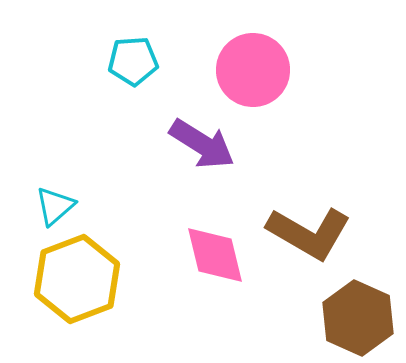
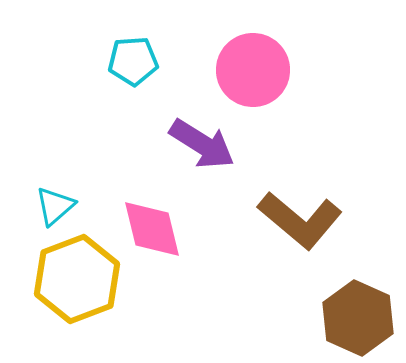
brown L-shape: moved 9 px left, 13 px up; rotated 10 degrees clockwise
pink diamond: moved 63 px left, 26 px up
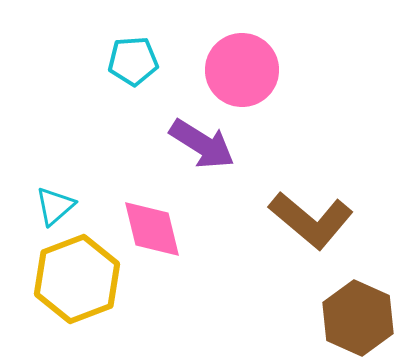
pink circle: moved 11 px left
brown L-shape: moved 11 px right
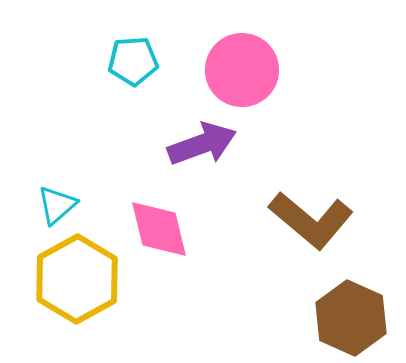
purple arrow: rotated 52 degrees counterclockwise
cyan triangle: moved 2 px right, 1 px up
pink diamond: moved 7 px right
yellow hexagon: rotated 8 degrees counterclockwise
brown hexagon: moved 7 px left
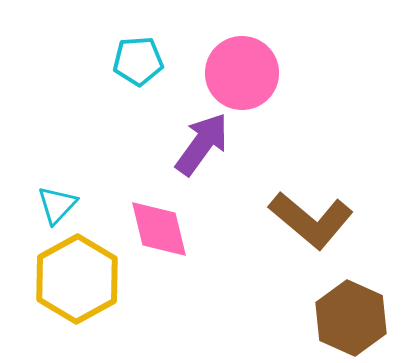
cyan pentagon: moved 5 px right
pink circle: moved 3 px down
purple arrow: rotated 34 degrees counterclockwise
cyan triangle: rotated 6 degrees counterclockwise
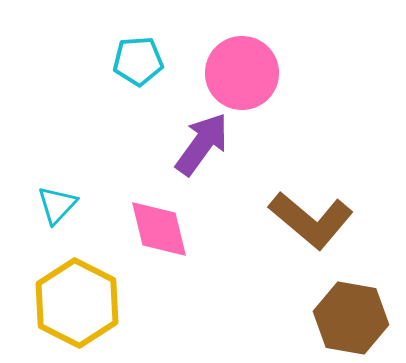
yellow hexagon: moved 24 px down; rotated 4 degrees counterclockwise
brown hexagon: rotated 14 degrees counterclockwise
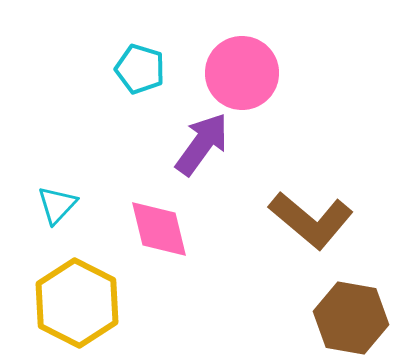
cyan pentagon: moved 2 px right, 8 px down; rotated 21 degrees clockwise
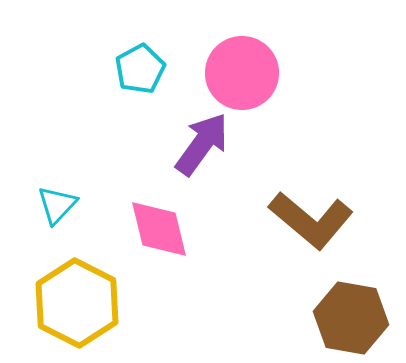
cyan pentagon: rotated 27 degrees clockwise
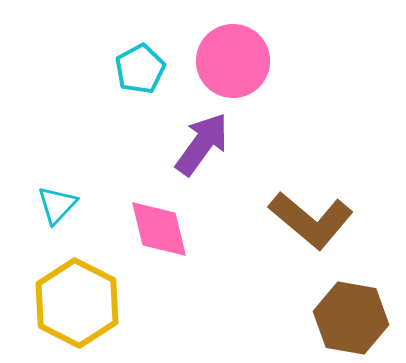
pink circle: moved 9 px left, 12 px up
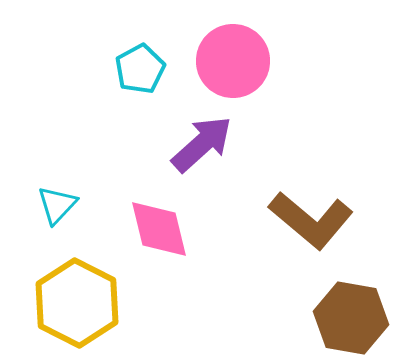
purple arrow: rotated 12 degrees clockwise
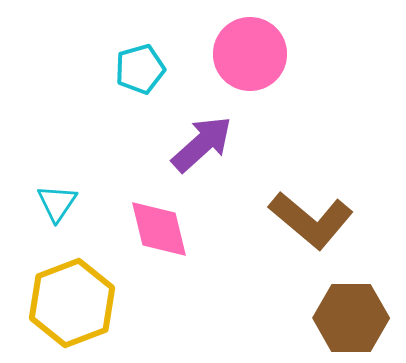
pink circle: moved 17 px right, 7 px up
cyan pentagon: rotated 12 degrees clockwise
cyan triangle: moved 2 px up; rotated 9 degrees counterclockwise
yellow hexagon: moved 5 px left; rotated 12 degrees clockwise
brown hexagon: rotated 10 degrees counterclockwise
